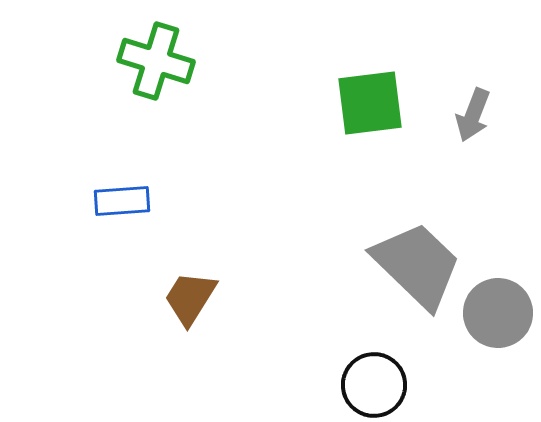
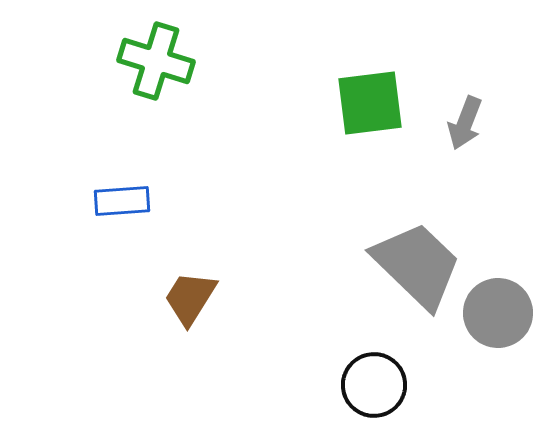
gray arrow: moved 8 px left, 8 px down
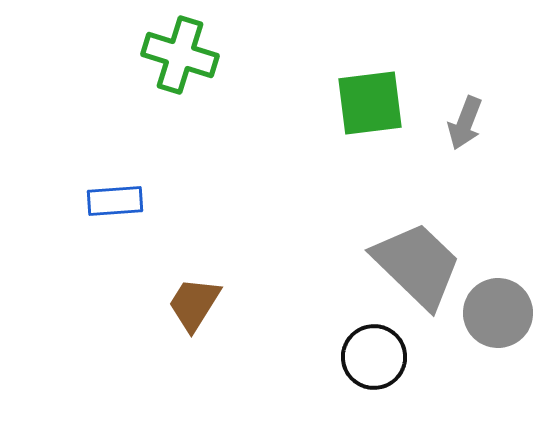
green cross: moved 24 px right, 6 px up
blue rectangle: moved 7 px left
brown trapezoid: moved 4 px right, 6 px down
black circle: moved 28 px up
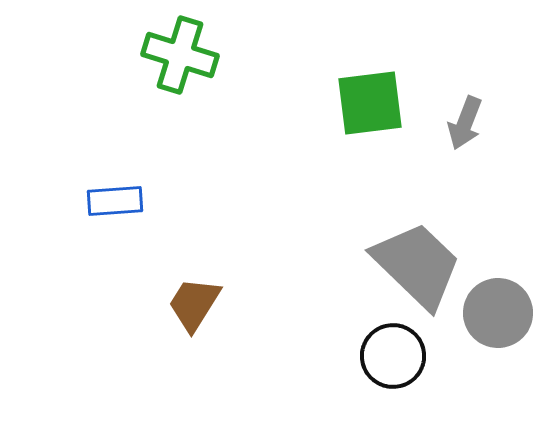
black circle: moved 19 px right, 1 px up
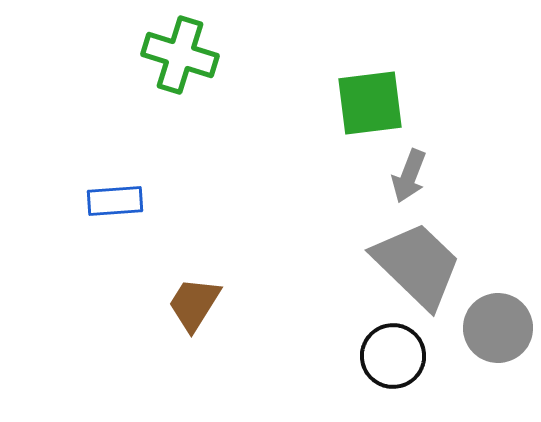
gray arrow: moved 56 px left, 53 px down
gray circle: moved 15 px down
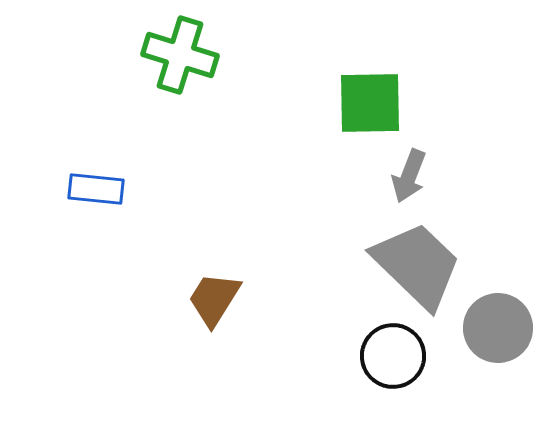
green square: rotated 6 degrees clockwise
blue rectangle: moved 19 px left, 12 px up; rotated 10 degrees clockwise
brown trapezoid: moved 20 px right, 5 px up
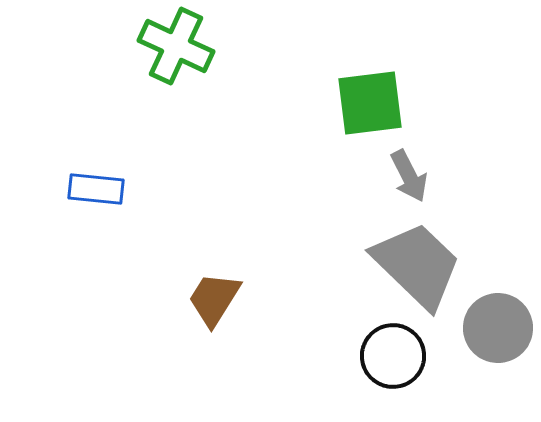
green cross: moved 4 px left, 9 px up; rotated 8 degrees clockwise
green square: rotated 6 degrees counterclockwise
gray arrow: rotated 48 degrees counterclockwise
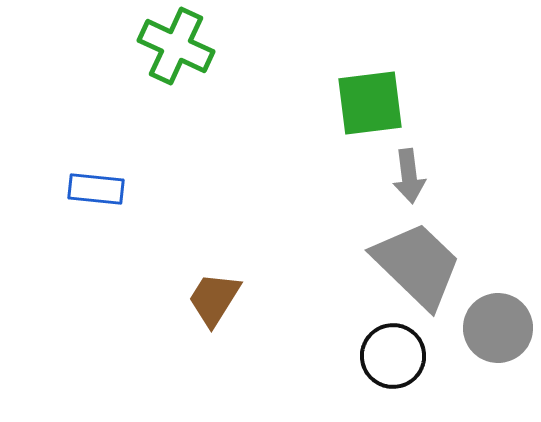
gray arrow: rotated 20 degrees clockwise
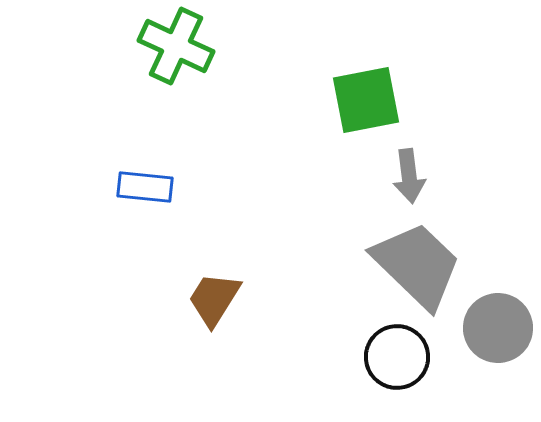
green square: moved 4 px left, 3 px up; rotated 4 degrees counterclockwise
blue rectangle: moved 49 px right, 2 px up
black circle: moved 4 px right, 1 px down
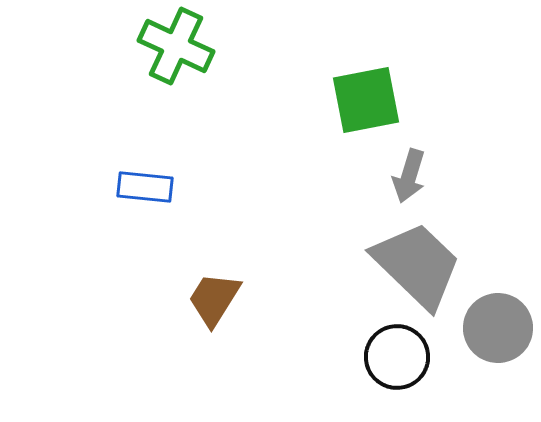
gray arrow: rotated 24 degrees clockwise
